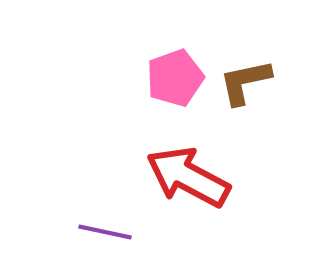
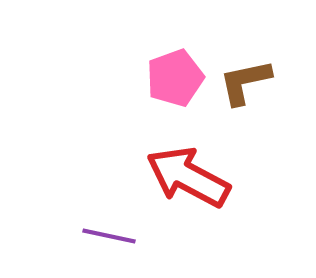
purple line: moved 4 px right, 4 px down
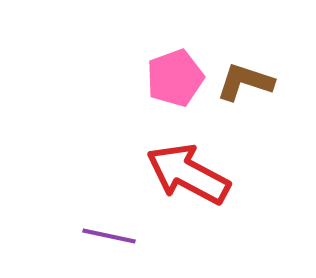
brown L-shape: rotated 30 degrees clockwise
red arrow: moved 3 px up
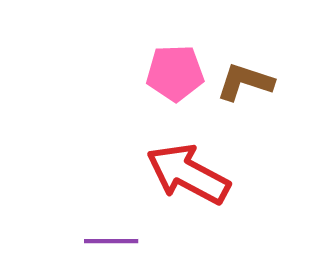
pink pentagon: moved 5 px up; rotated 18 degrees clockwise
purple line: moved 2 px right, 5 px down; rotated 12 degrees counterclockwise
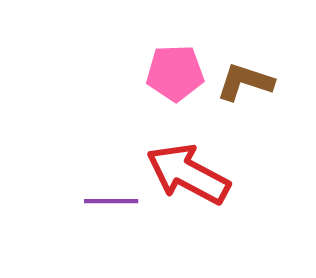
purple line: moved 40 px up
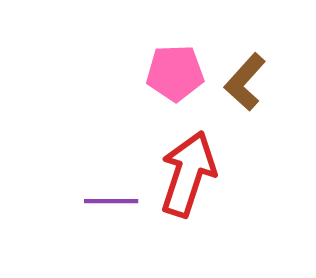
brown L-shape: rotated 66 degrees counterclockwise
red arrow: rotated 80 degrees clockwise
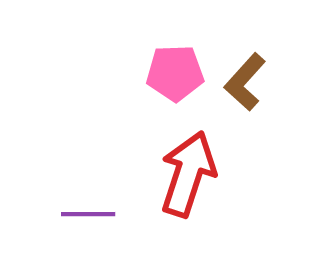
purple line: moved 23 px left, 13 px down
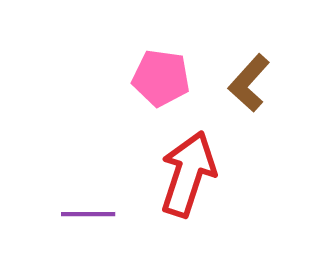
pink pentagon: moved 14 px left, 5 px down; rotated 10 degrees clockwise
brown L-shape: moved 4 px right, 1 px down
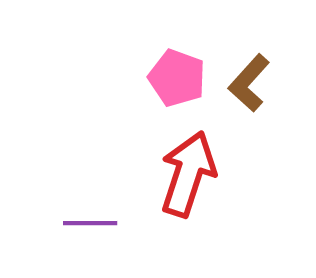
pink pentagon: moved 16 px right; rotated 12 degrees clockwise
purple line: moved 2 px right, 9 px down
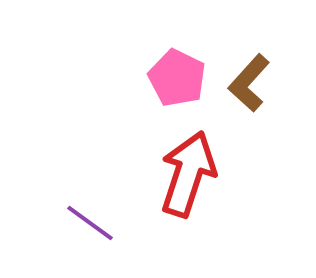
pink pentagon: rotated 6 degrees clockwise
purple line: rotated 36 degrees clockwise
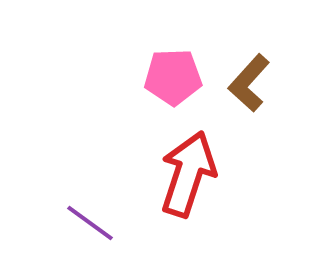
pink pentagon: moved 4 px left, 1 px up; rotated 28 degrees counterclockwise
